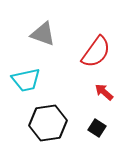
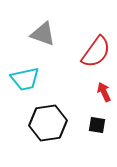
cyan trapezoid: moved 1 px left, 1 px up
red arrow: rotated 24 degrees clockwise
black square: moved 3 px up; rotated 24 degrees counterclockwise
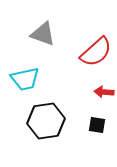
red semicircle: rotated 12 degrees clockwise
red arrow: rotated 60 degrees counterclockwise
black hexagon: moved 2 px left, 2 px up
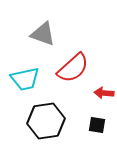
red semicircle: moved 23 px left, 16 px down
red arrow: moved 1 px down
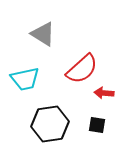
gray triangle: rotated 12 degrees clockwise
red semicircle: moved 9 px right, 1 px down
black hexagon: moved 4 px right, 3 px down
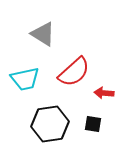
red semicircle: moved 8 px left, 3 px down
black square: moved 4 px left, 1 px up
